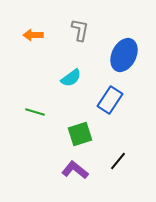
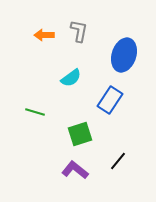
gray L-shape: moved 1 px left, 1 px down
orange arrow: moved 11 px right
blue ellipse: rotated 8 degrees counterclockwise
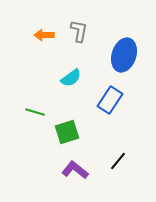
green square: moved 13 px left, 2 px up
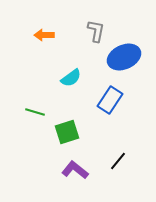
gray L-shape: moved 17 px right
blue ellipse: moved 2 px down; rotated 48 degrees clockwise
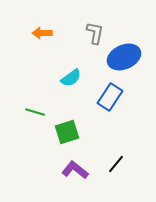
gray L-shape: moved 1 px left, 2 px down
orange arrow: moved 2 px left, 2 px up
blue rectangle: moved 3 px up
black line: moved 2 px left, 3 px down
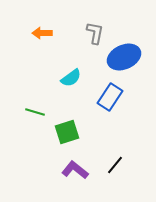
black line: moved 1 px left, 1 px down
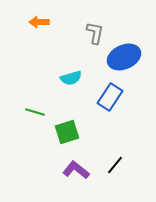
orange arrow: moved 3 px left, 11 px up
cyan semicircle: rotated 20 degrees clockwise
purple L-shape: moved 1 px right
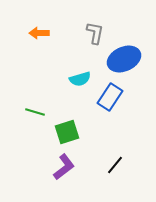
orange arrow: moved 11 px down
blue ellipse: moved 2 px down
cyan semicircle: moved 9 px right, 1 px down
purple L-shape: moved 12 px left, 3 px up; rotated 104 degrees clockwise
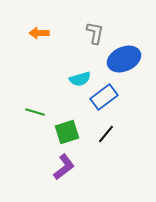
blue rectangle: moved 6 px left; rotated 20 degrees clockwise
black line: moved 9 px left, 31 px up
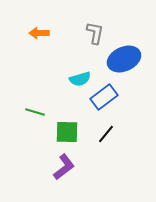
green square: rotated 20 degrees clockwise
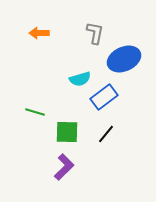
purple L-shape: rotated 8 degrees counterclockwise
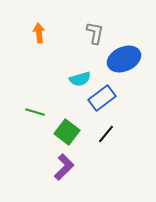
orange arrow: rotated 84 degrees clockwise
blue rectangle: moved 2 px left, 1 px down
green square: rotated 35 degrees clockwise
